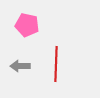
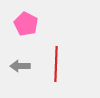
pink pentagon: moved 1 px left, 1 px up; rotated 15 degrees clockwise
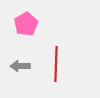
pink pentagon: rotated 15 degrees clockwise
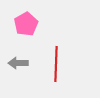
gray arrow: moved 2 px left, 3 px up
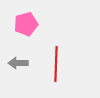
pink pentagon: rotated 15 degrees clockwise
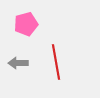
red line: moved 2 px up; rotated 12 degrees counterclockwise
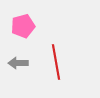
pink pentagon: moved 3 px left, 2 px down
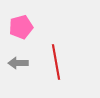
pink pentagon: moved 2 px left, 1 px down
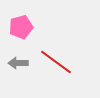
red line: rotated 44 degrees counterclockwise
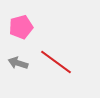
gray arrow: rotated 18 degrees clockwise
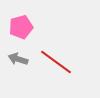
gray arrow: moved 4 px up
